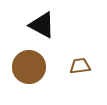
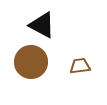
brown circle: moved 2 px right, 5 px up
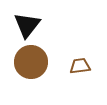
black triangle: moved 15 px left; rotated 40 degrees clockwise
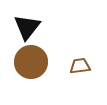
black triangle: moved 2 px down
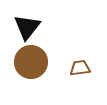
brown trapezoid: moved 2 px down
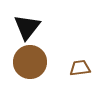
brown circle: moved 1 px left
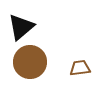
black triangle: moved 6 px left; rotated 12 degrees clockwise
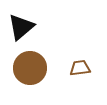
brown circle: moved 6 px down
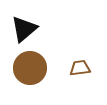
black triangle: moved 3 px right, 2 px down
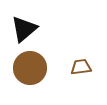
brown trapezoid: moved 1 px right, 1 px up
